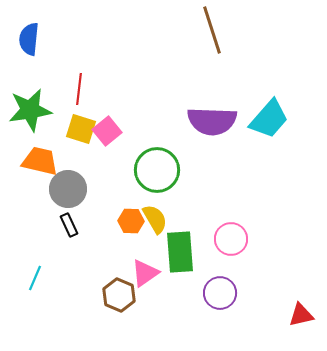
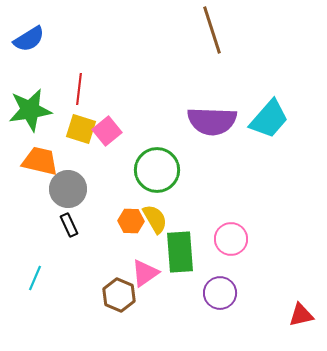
blue semicircle: rotated 128 degrees counterclockwise
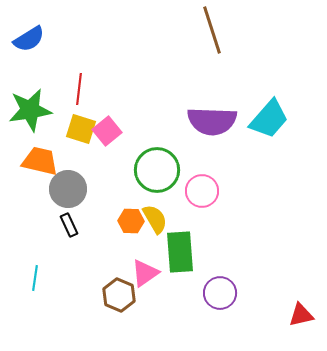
pink circle: moved 29 px left, 48 px up
cyan line: rotated 15 degrees counterclockwise
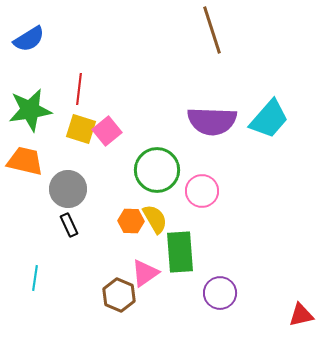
orange trapezoid: moved 15 px left
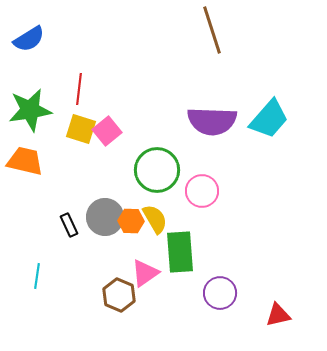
gray circle: moved 37 px right, 28 px down
cyan line: moved 2 px right, 2 px up
red triangle: moved 23 px left
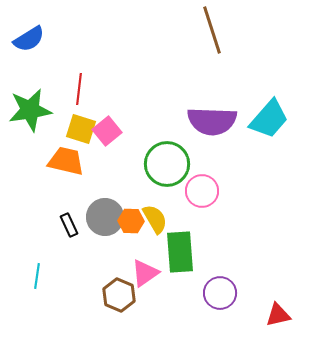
orange trapezoid: moved 41 px right
green circle: moved 10 px right, 6 px up
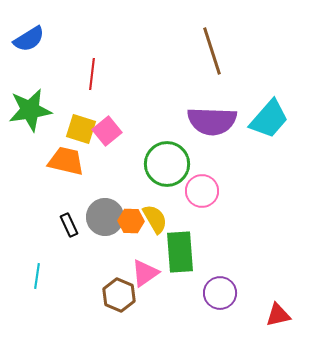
brown line: moved 21 px down
red line: moved 13 px right, 15 px up
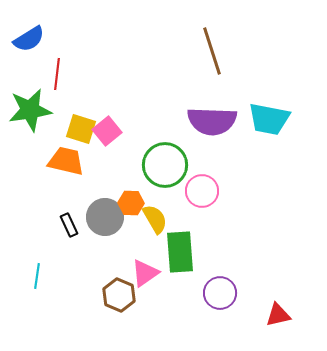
red line: moved 35 px left
cyan trapezoid: rotated 60 degrees clockwise
green circle: moved 2 px left, 1 px down
orange hexagon: moved 18 px up
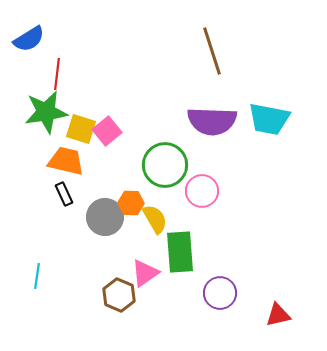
green star: moved 16 px right, 2 px down
black rectangle: moved 5 px left, 31 px up
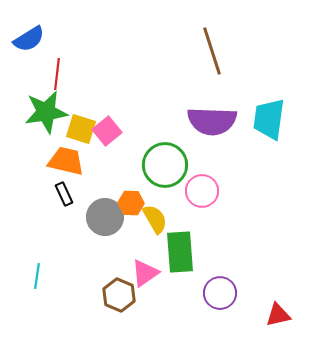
cyan trapezoid: rotated 87 degrees clockwise
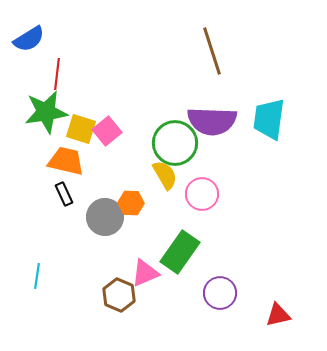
green circle: moved 10 px right, 22 px up
pink circle: moved 3 px down
yellow semicircle: moved 10 px right, 44 px up
green rectangle: rotated 39 degrees clockwise
pink triangle: rotated 12 degrees clockwise
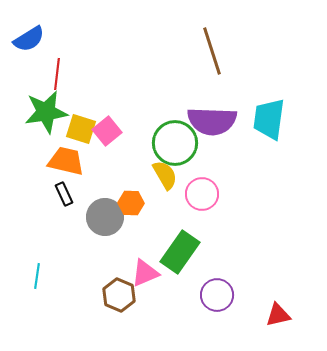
purple circle: moved 3 px left, 2 px down
